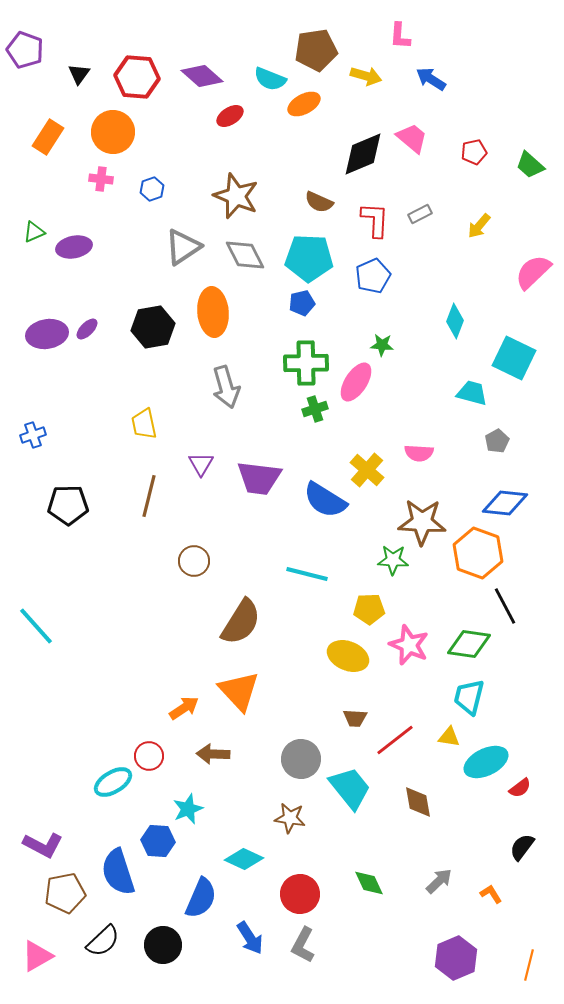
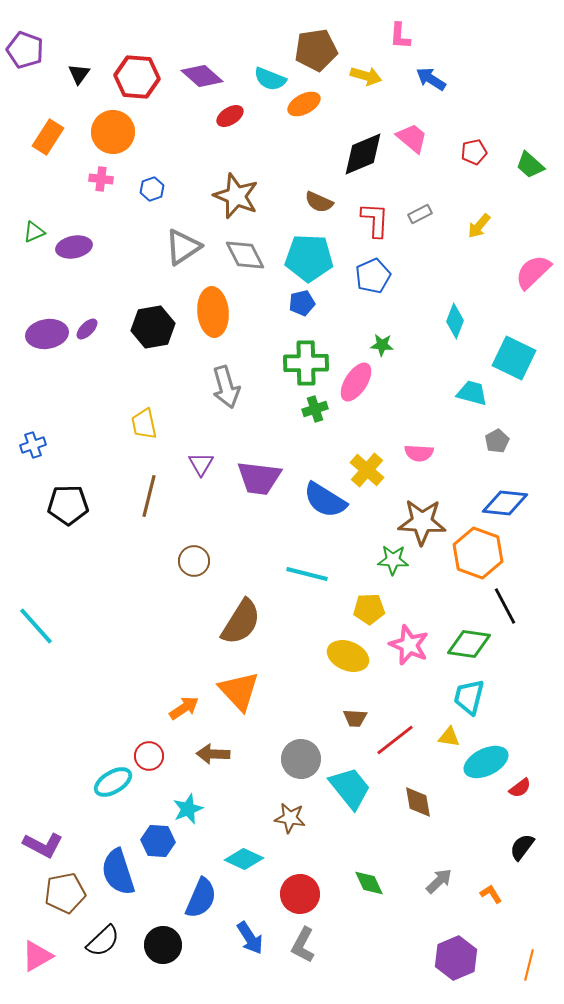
blue cross at (33, 435): moved 10 px down
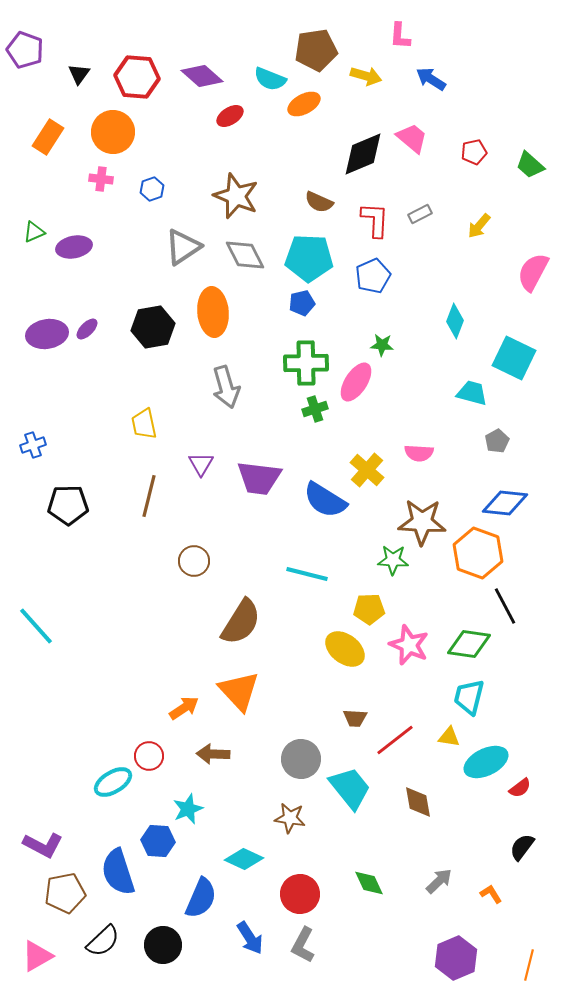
pink semicircle at (533, 272): rotated 18 degrees counterclockwise
yellow ellipse at (348, 656): moved 3 px left, 7 px up; rotated 15 degrees clockwise
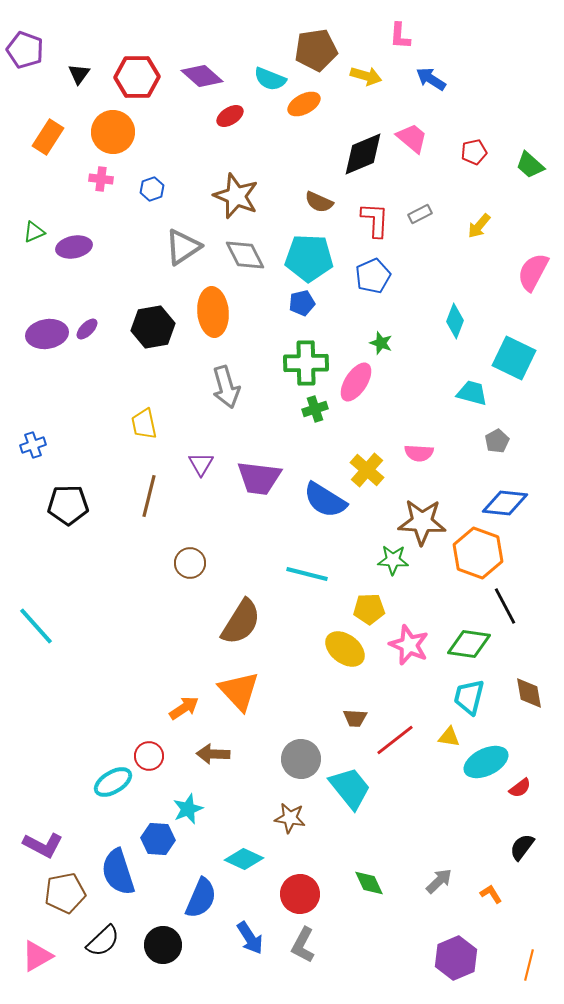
red hexagon at (137, 77): rotated 6 degrees counterclockwise
green star at (382, 345): moved 1 px left, 2 px up; rotated 15 degrees clockwise
brown circle at (194, 561): moved 4 px left, 2 px down
brown diamond at (418, 802): moved 111 px right, 109 px up
blue hexagon at (158, 841): moved 2 px up
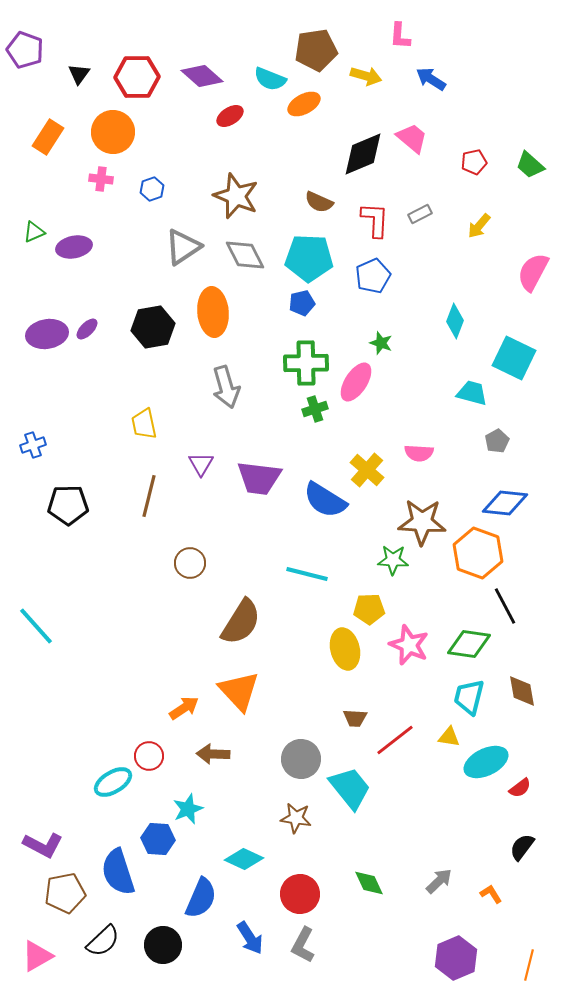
red pentagon at (474, 152): moved 10 px down
yellow ellipse at (345, 649): rotated 39 degrees clockwise
brown diamond at (529, 693): moved 7 px left, 2 px up
brown star at (290, 818): moved 6 px right
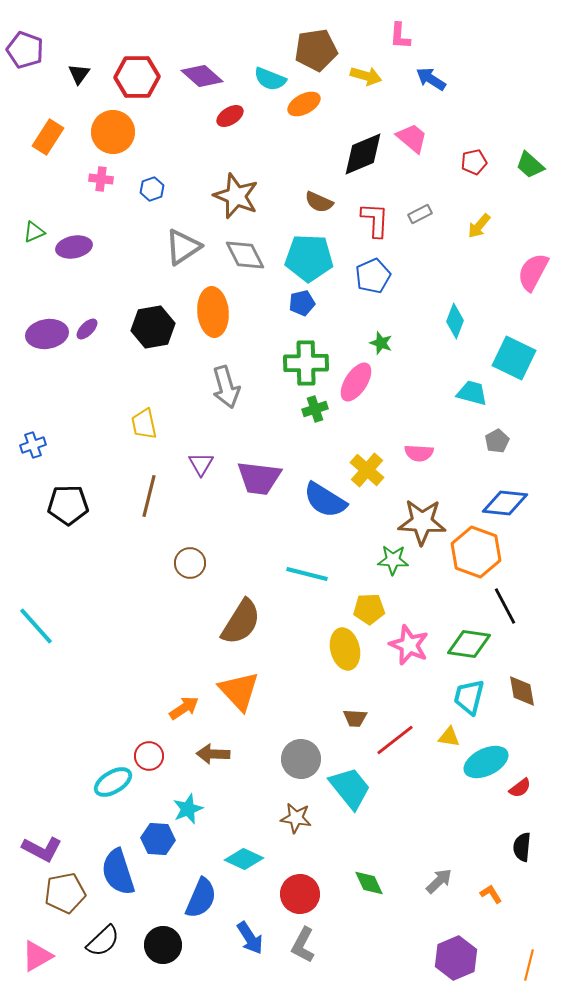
orange hexagon at (478, 553): moved 2 px left, 1 px up
purple L-shape at (43, 845): moved 1 px left, 4 px down
black semicircle at (522, 847): rotated 32 degrees counterclockwise
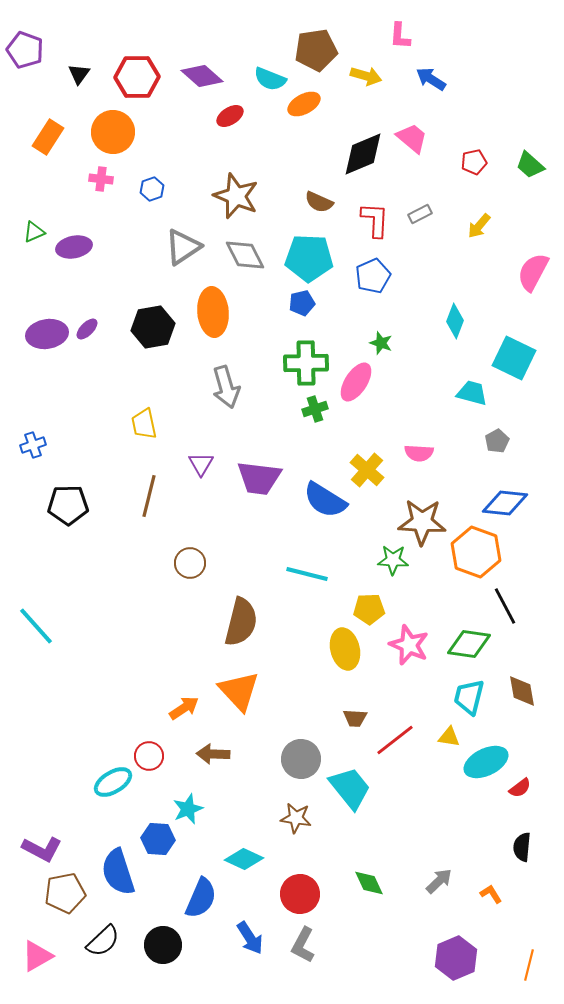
brown semicircle at (241, 622): rotated 18 degrees counterclockwise
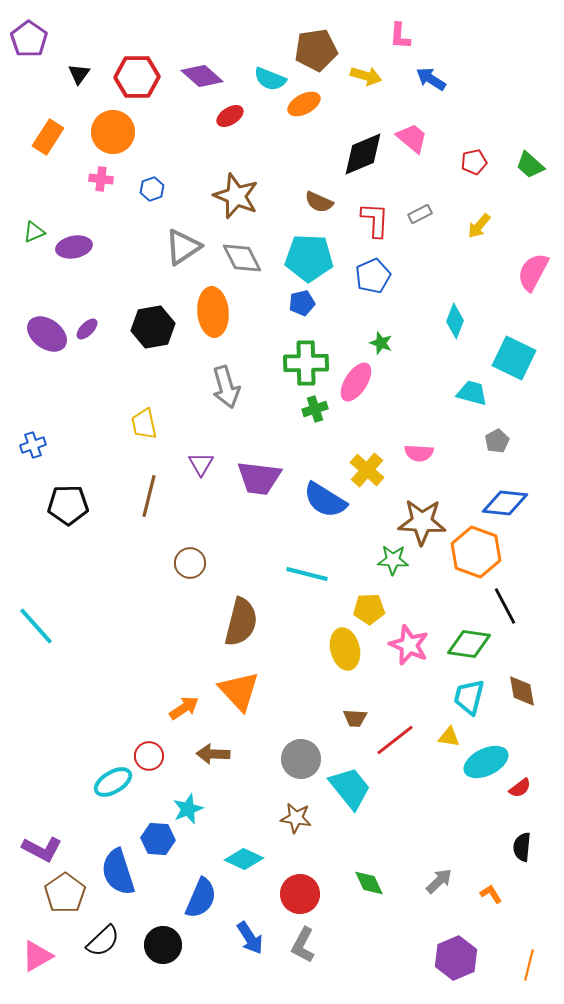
purple pentagon at (25, 50): moved 4 px right, 11 px up; rotated 15 degrees clockwise
gray diamond at (245, 255): moved 3 px left, 3 px down
purple ellipse at (47, 334): rotated 45 degrees clockwise
brown pentagon at (65, 893): rotated 24 degrees counterclockwise
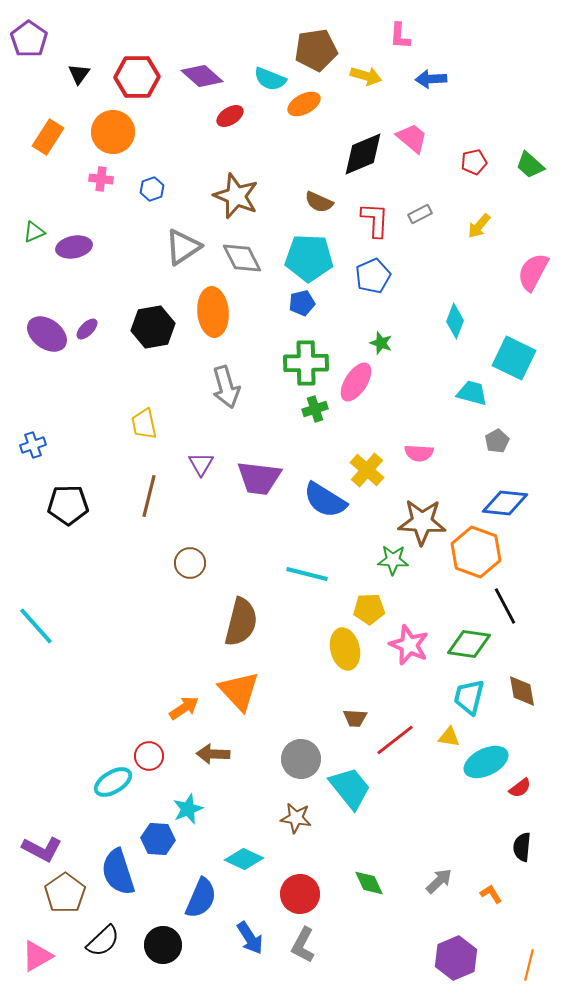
blue arrow at (431, 79): rotated 36 degrees counterclockwise
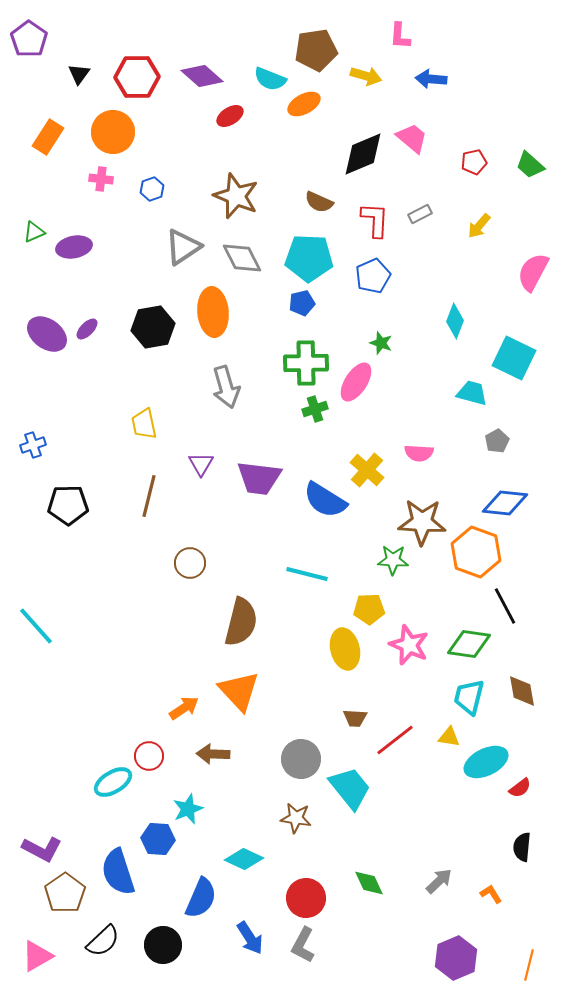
blue arrow at (431, 79): rotated 8 degrees clockwise
red circle at (300, 894): moved 6 px right, 4 px down
